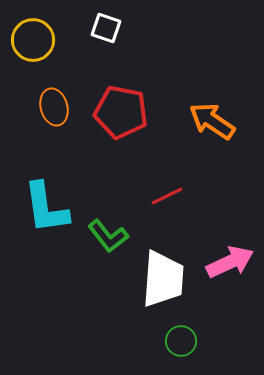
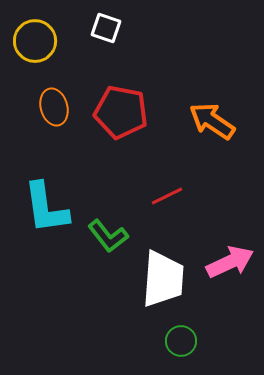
yellow circle: moved 2 px right, 1 px down
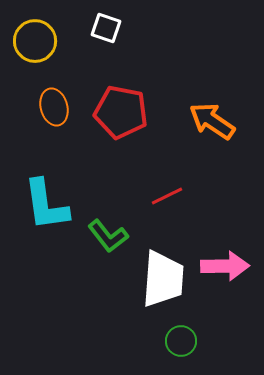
cyan L-shape: moved 3 px up
pink arrow: moved 5 px left, 4 px down; rotated 24 degrees clockwise
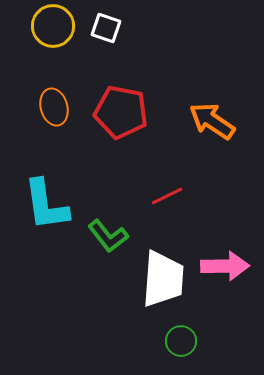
yellow circle: moved 18 px right, 15 px up
